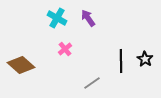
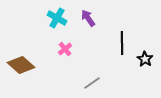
black line: moved 1 px right, 18 px up
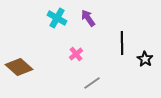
pink cross: moved 11 px right, 5 px down
brown diamond: moved 2 px left, 2 px down
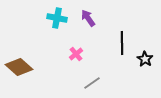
cyan cross: rotated 18 degrees counterclockwise
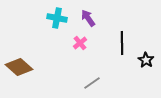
pink cross: moved 4 px right, 11 px up
black star: moved 1 px right, 1 px down
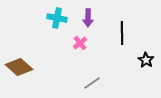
purple arrow: rotated 144 degrees counterclockwise
black line: moved 10 px up
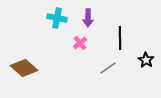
black line: moved 2 px left, 5 px down
brown diamond: moved 5 px right, 1 px down
gray line: moved 16 px right, 15 px up
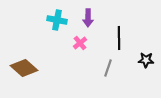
cyan cross: moved 2 px down
black line: moved 1 px left
black star: rotated 28 degrees counterclockwise
gray line: rotated 36 degrees counterclockwise
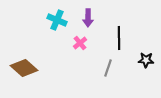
cyan cross: rotated 12 degrees clockwise
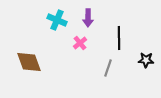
brown diamond: moved 5 px right, 6 px up; rotated 28 degrees clockwise
